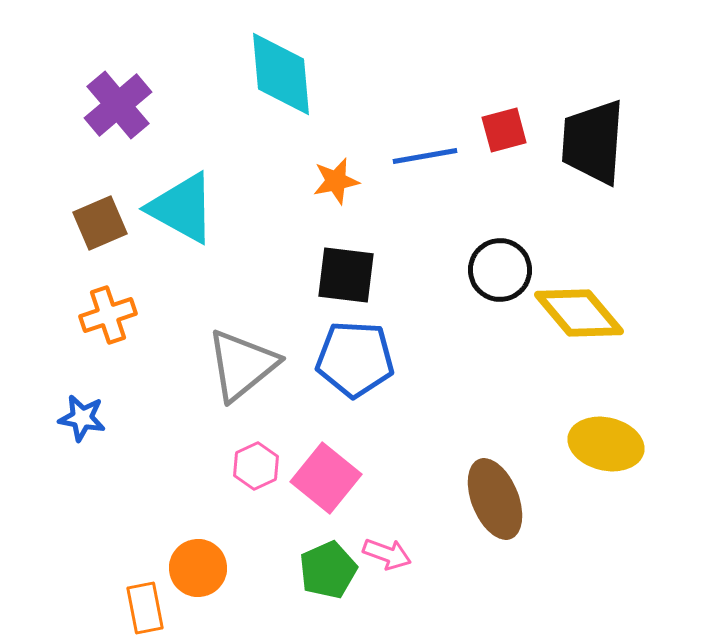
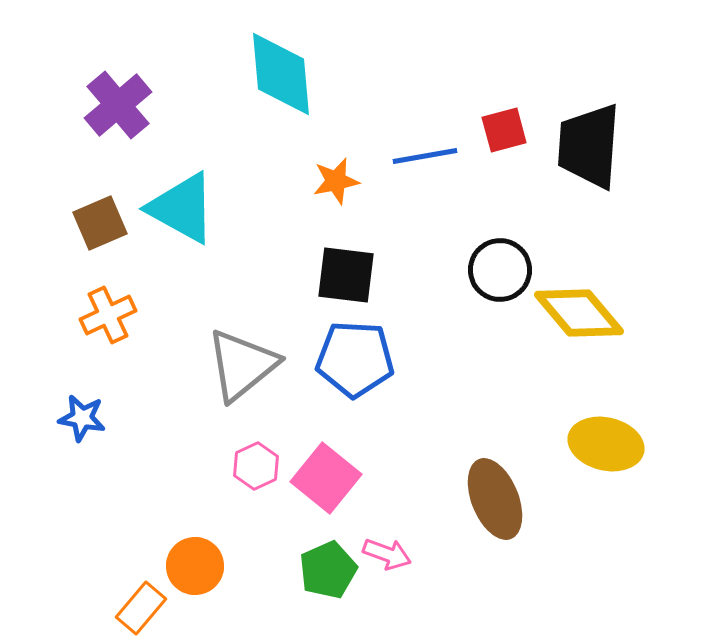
black trapezoid: moved 4 px left, 4 px down
orange cross: rotated 6 degrees counterclockwise
orange circle: moved 3 px left, 2 px up
orange rectangle: moved 4 px left; rotated 51 degrees clockwise
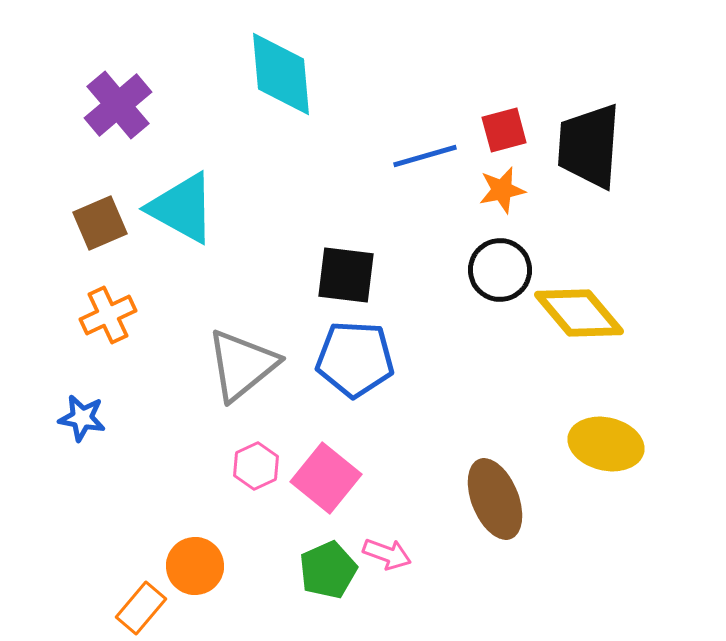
blue line: rotated 6 degrees counterclockwise
orange star: moved 166 px right, 9 px down
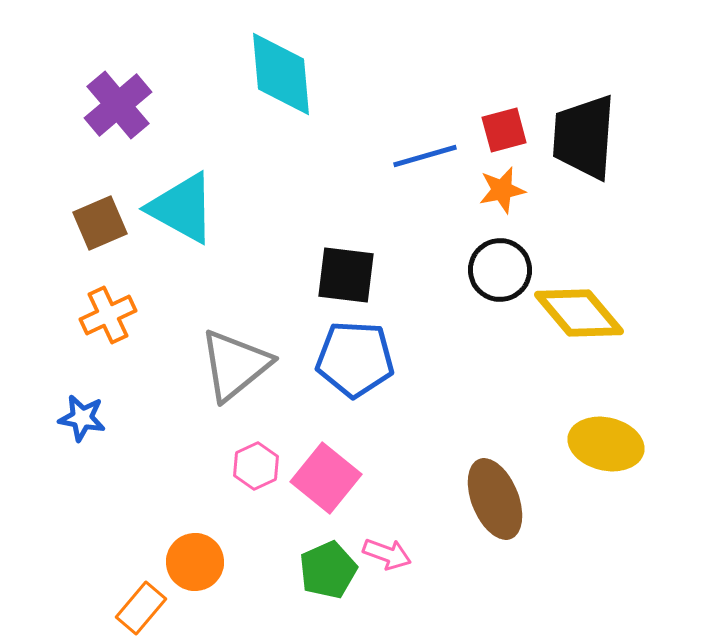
black trapezoid: moved 5 px left, 9 px up
gray triangle: moved 7 px left
orange circle: moved 4 px up
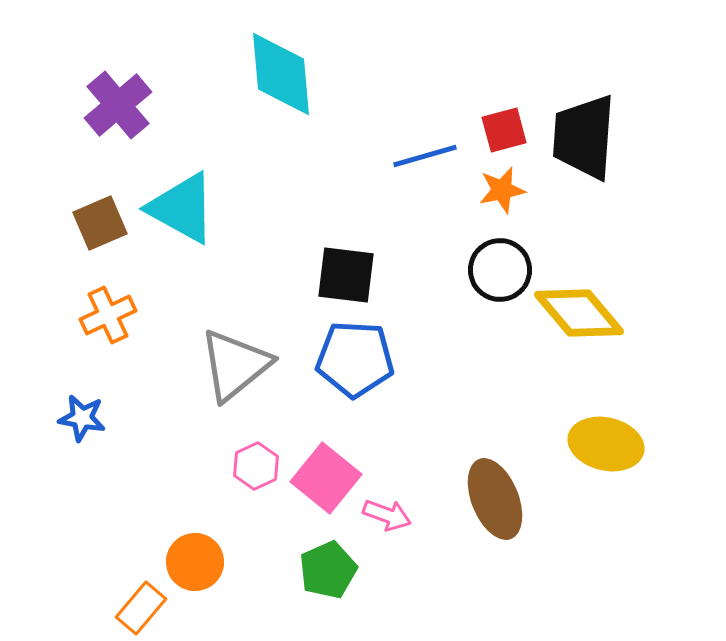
pink arrow: moved 39 px up
